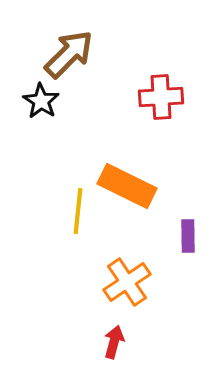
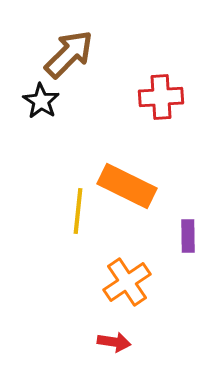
red arrow: rotated 84 degrees clockwise
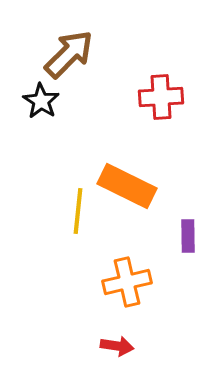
orange cross: rotated 21 degrees clockwise
red arrow: moved 3 px right, 4 px down
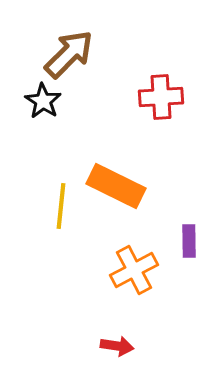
black star: moved 2 px right
orange rectangle: moved 11 px left
yellow line: moved 17 px left, 5 px up
purple rectangle: moved 1 px right, 5 px down
orange cross: moved 7 px right, 12 px up; rotated 15 degrees counterclockwise
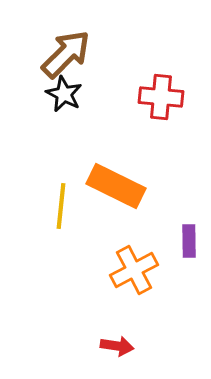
brown arrow: moved 3 px left
red cross: rotated 9 degrees clockwise
black star: moved 21 px right, 7 px up; rotated 6 degrees counterclockwise
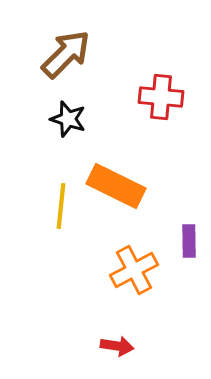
black star: moved 4 px right, 25 px down; rotated 9 degrees counterclockwise
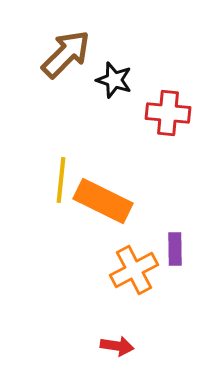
red cross: moved 7 px right, 16 px down
black star: moved 46 px right, 39 px up
orange rectangle: moved 13 px left, 15 px down
yellow line: moved 26 px up
purple rectangle: moved 14 px left, 8 px down
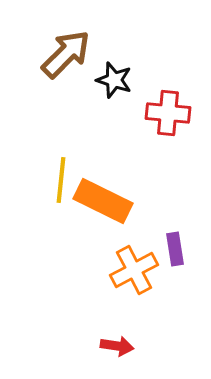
purple rectangle: rotated 8 degrees counterclockwise
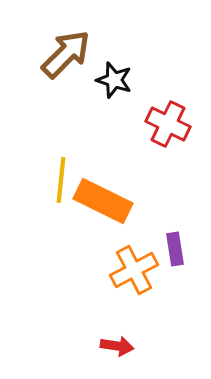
red cross: moved 11 px down; rotated 21 degrees clockwise
